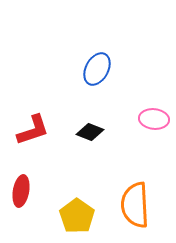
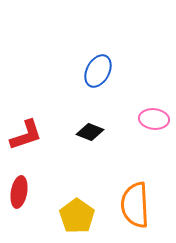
blue ellipse: moved 1 px right, 2 px down
red L-shape: moved 7 px left, 5 px down
red ellipse: moved 2 px left, 1 px down
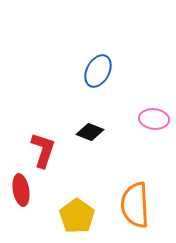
red L-shape: moved 17 px right, 15 px down; rotated 54 degrees counterclockwise
red ellipse: moved 2 px right, 2 px up; rotated 20 degrees counterclockwise
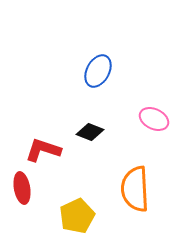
pink ellipse: rotated 20 degrees clockwise
red L-shape: rotated 90 degrees counterclockwise
red ellipse: moved 1 px right, 2 px up
orange semicircle: moved 16 px up
yellow pentagon: rotated 12 degrees clockwise
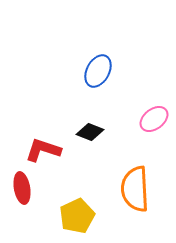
pink ellipse: rotated 64 degrees counterclockwise
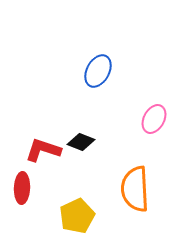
pink ellipse: rotated 24 degrees counterclockwise
black diamond: moved 9 px left, 10 px down
red ellipse: rotated 12 degrees clockwise
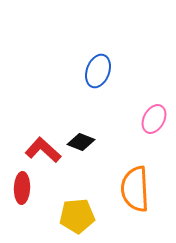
blue ellipse: rotated 8 degrees counterclockwise
red L-shape: rotated 24 degrees clockwise
yellow pentagon: rotated 20 degrees clockwise
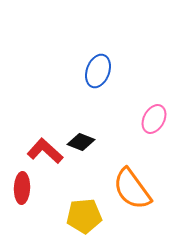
red L-shape: moved 2 px right, 1 px down
orange semicircle: moved 3 px left; rotated 33 degrees counterclockwise
yellow pentagon: moved 7 px right
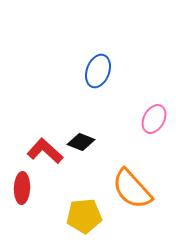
orange semicircle: rotated 6 degrees counterclockwise
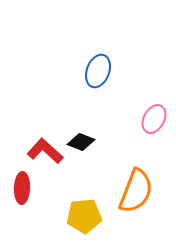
orange semicircle: moved 4 px right, 2 px down; rotated 117 degrees counterclockwise
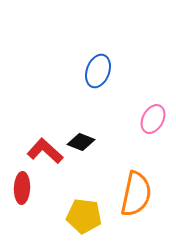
pink ellipse: moved 1 px left
orange semicircle: moved 3 px down; rotated 9 degrees counterclockwise
yellow pentagon: rotated 12 degrees clockwise
